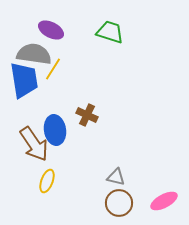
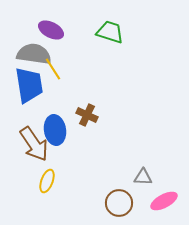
yellow line: rotated 65 degrees counterclockwise
blue trapezoid: moved 5 px right, 5 px down
gray triangle: moved 27 px right; rotated 12 degrees counterclockwise
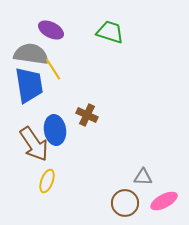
gray semicircle: moved 3 px left
brown circle: moved 6 px right
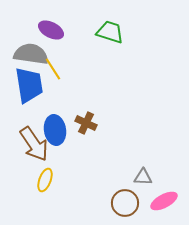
brown cross: moved 1 px left, 8 px down
yellow ellipse: moved 2 px left, 1 px up
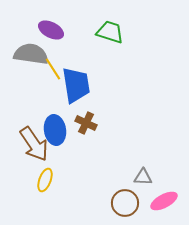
blue trapezoid: moved 47 px right
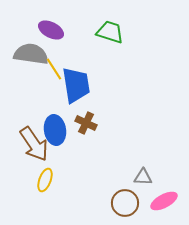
yellow line: moved 1 px right
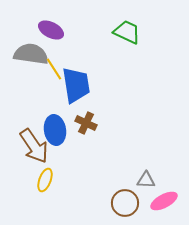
green trapezoid: moved 17 px right; rotated 8 degrees clockwise
brown arrow: moved 2 px down
gray triangle: moved 3 px right, 3 px down
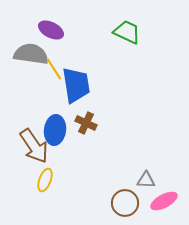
blue ellipse: rotated 16 degrees clockwise
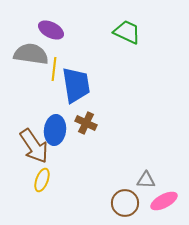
yellow line: rotated 40 degrees clockwise
yellow ellipse: moved 3 px left
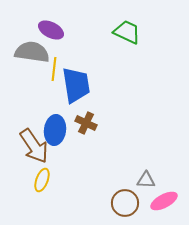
gray semicircle: moved 1 px right, 2 px up
